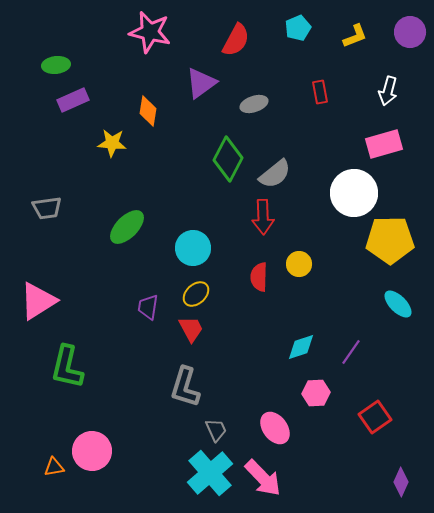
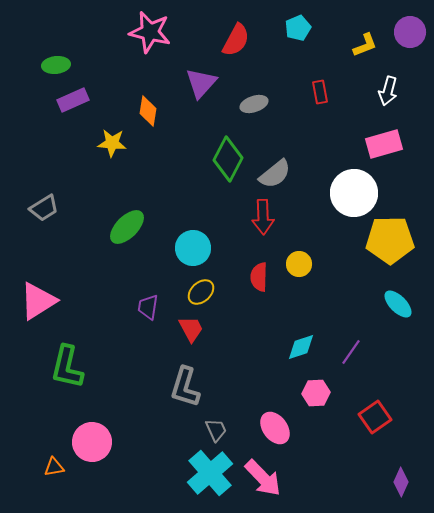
yellow L-shape at (355, 36): moved 10 px right, 9 px down
purple triangle at (201, 83): rotated 12 degrees counterclockwise
gray trapezoid at (47, 208): moved 3 px left; rotated 24 degrees counterclockwise
yellow ellipse at (196, 294): moved 5 px right, 2 px up
pink circle at (92, 451): moved 9 px up
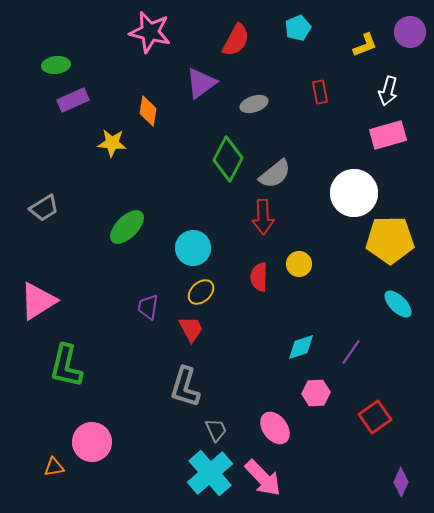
purple triangle at (201, 83): rotated 12 degrees clockwise
pink rectangle at (384, 144): moved 4 px right, 9 px up
green L-shape at (67, 367): moved 1 px left, 1 px up
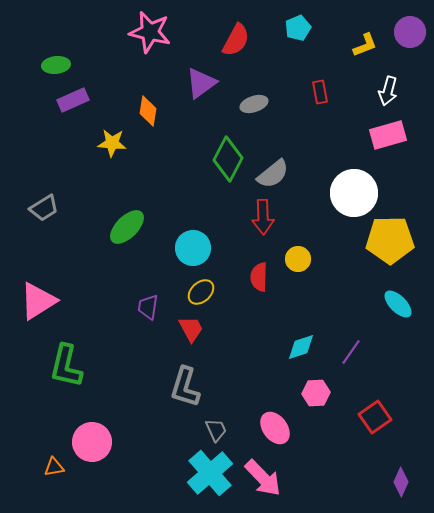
gray semicircle at (275, 174): moved 2 px left
yellow circle at (299, 264): moved 1 px left, 5 px up
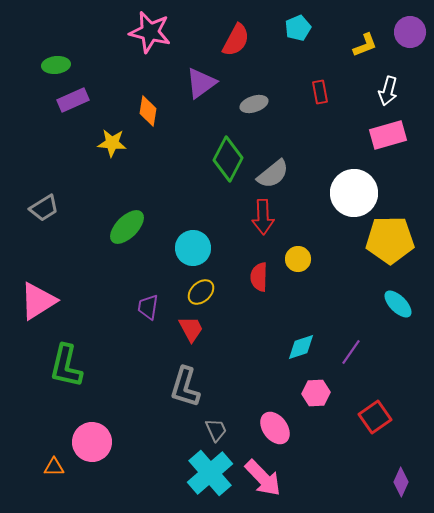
orange triangle at (54, 467): rotated 10 degrees clockwise
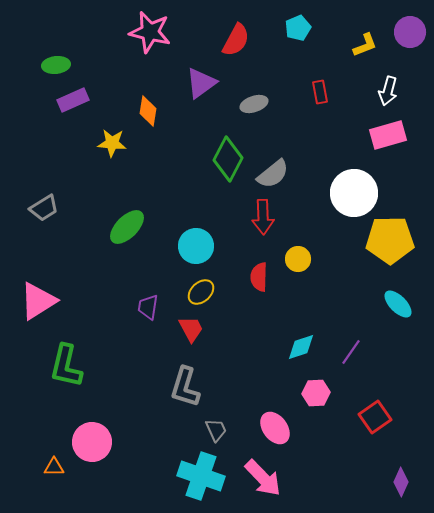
cyan circle at (193, 248): moved 3 px right, 2 px up
cyan cross at (210, 473): moved 9 px left, 3 px down; rotated 30 degrees counterclockwise
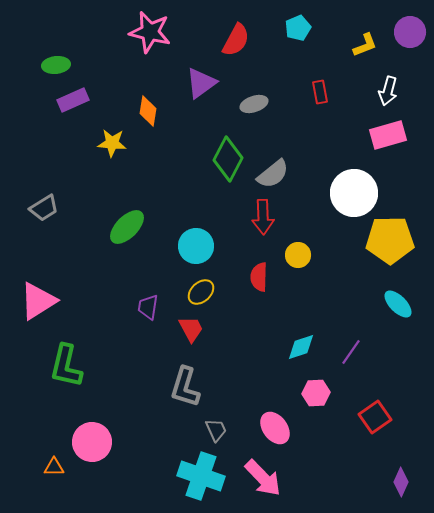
yellow circle at (298, 259): moved 4 px up
